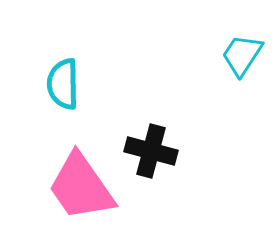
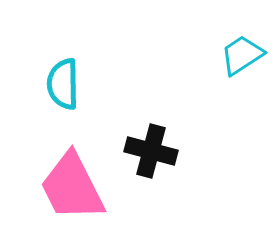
cyan trapezoid: rotated 24 degrees clockwise
pink trapezoid: moved 9 px left; rotated 8 degrees clockwise
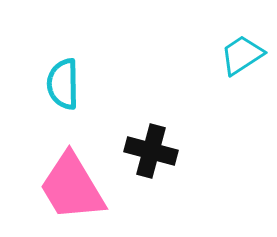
pink trapezoid: rotated 4 degrees counterclockwise
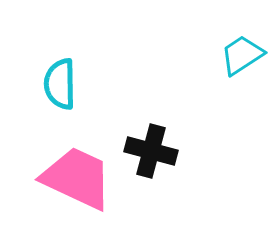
cyan semicircle: moved 3 px left
pink trapezoid: moved 5 px right, 9 px up; rotated 146 degrees clockwise
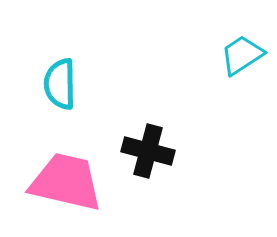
black cross: moved 3 px left
pink trapezoid: moved 11 px left, 4 px down; rotated 12 degrees counterclockwise
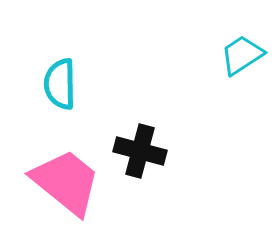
black cross: moved 8 px left
pink trapezoid: rotated 26 degrees clockwise
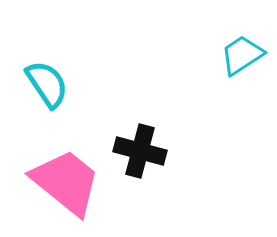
cyan semicircle: moved 13 px left; rotated 147 degrees clockwise
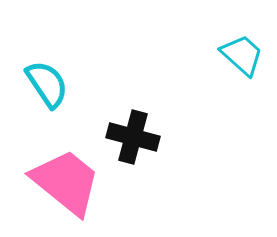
cyan trapezoid: rotated 75 degrees clockwise
black cross: moved 7 px left, 14 px up
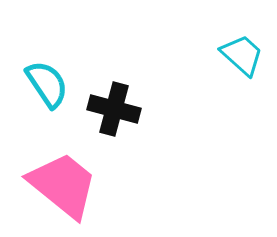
black cross: moved 19 px left, 28 px up
pink trapezoid: moved 3 px left, 3 px down
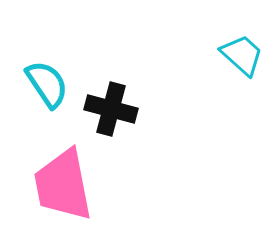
black cross: moved 3 px left
pink trapezoid: rotated 140 degrees counterclockwise
